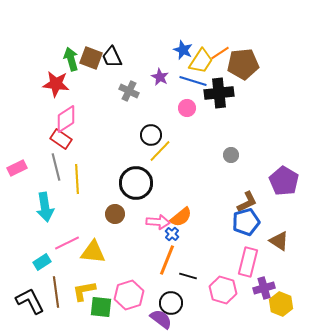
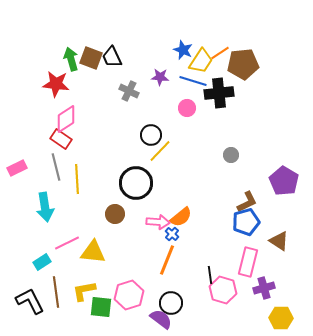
purple star at (160, 77): rotated 24 degrees counterclockwise
black line at (188, 276): moved 22 px right, 1 px up; rotated 66 degrees clockwise
yellow hexagon at (281, 304): moved 14 px down; rotated 20 degrees counterclockwise
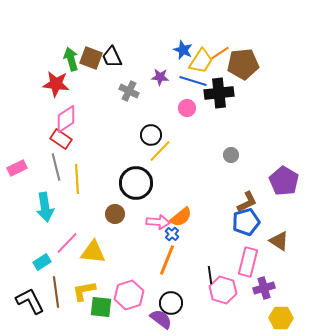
pink line at (67, 243): rotated 20 degrees counterclockwise
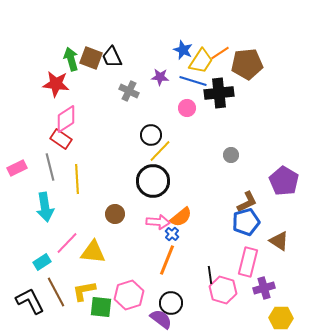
brown pentagon at (243, 64): moved 4 px right
gray line at (56, 167): moved 6 px left
black circle at (136, 183): moved 17 px right, 2 px up
brown line at (56, 292): rotated 20 degrees counterclockwise
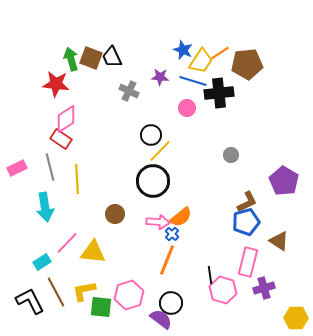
yellow hexagon at (281, 318): moved 15 px right
